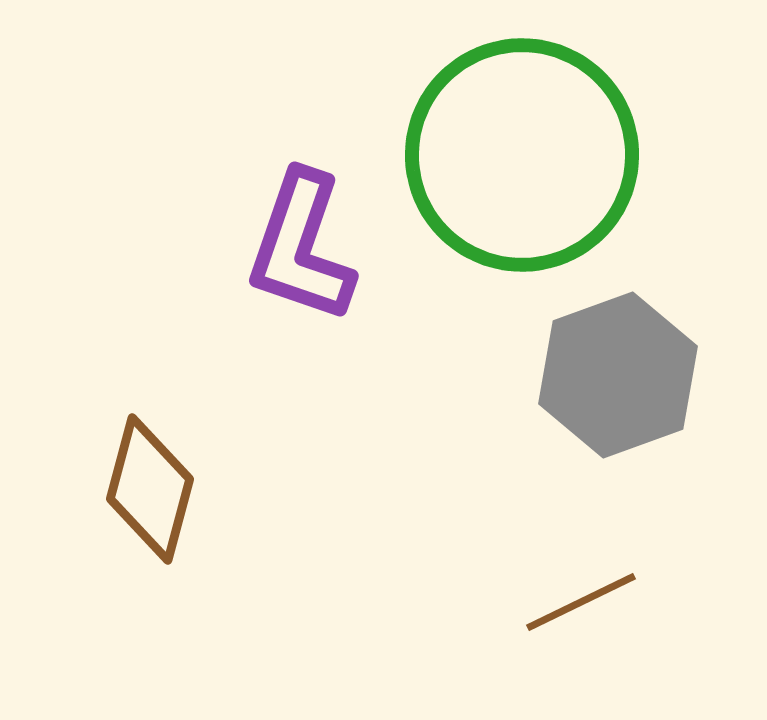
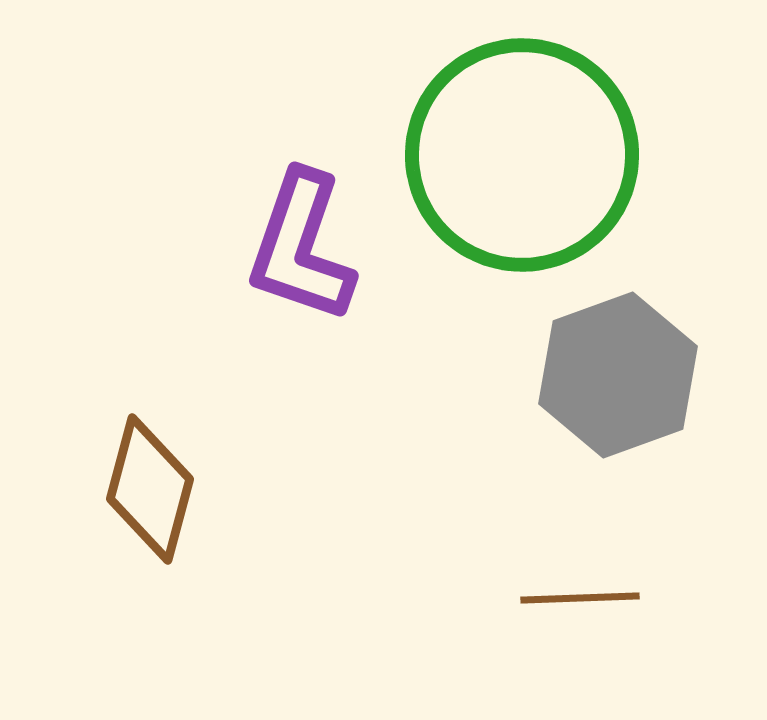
brown line: moved 1 px left, 4 px up; rotated 24 degrees clockwise
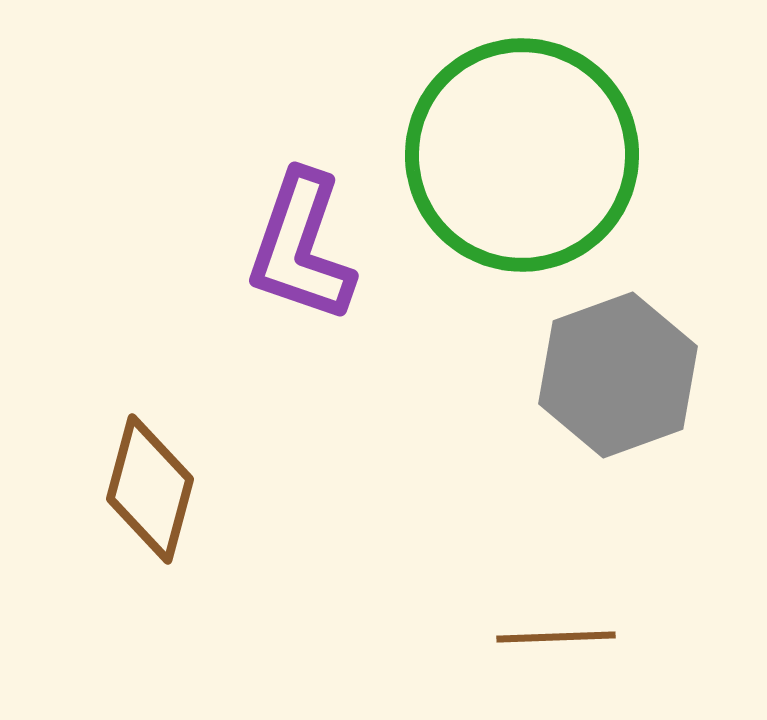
brown line: moved 24 px left, 39 px down
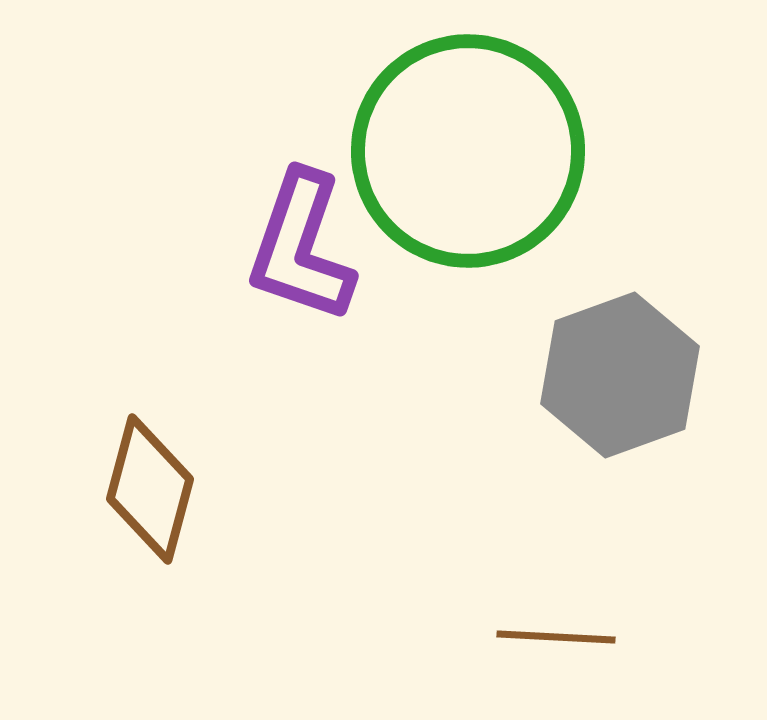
green circle: moved 54 px left, 4 px up
gray hexagon: moved 2 px right
brown line: rotated 5 degrees clockwise
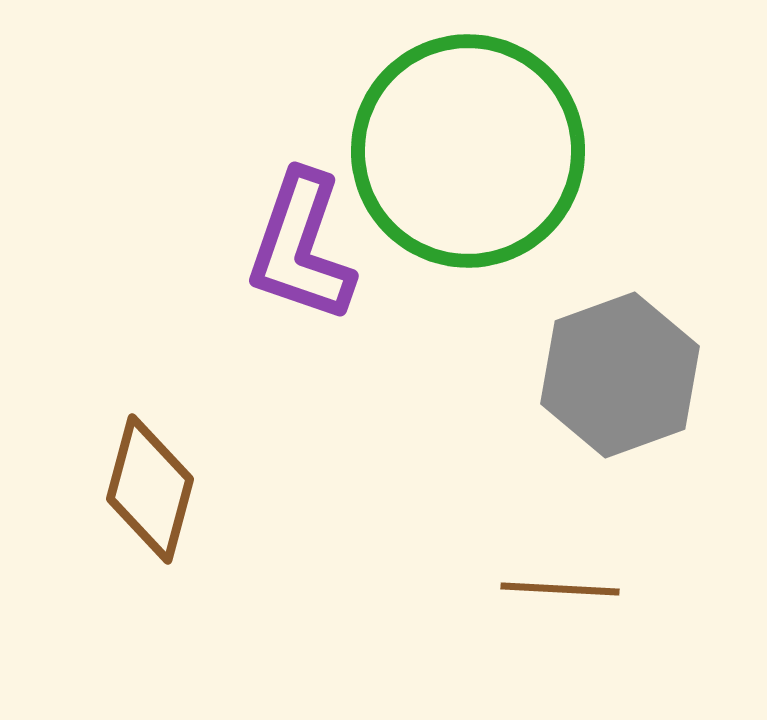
brown line: moved 4 px right, 48 px up
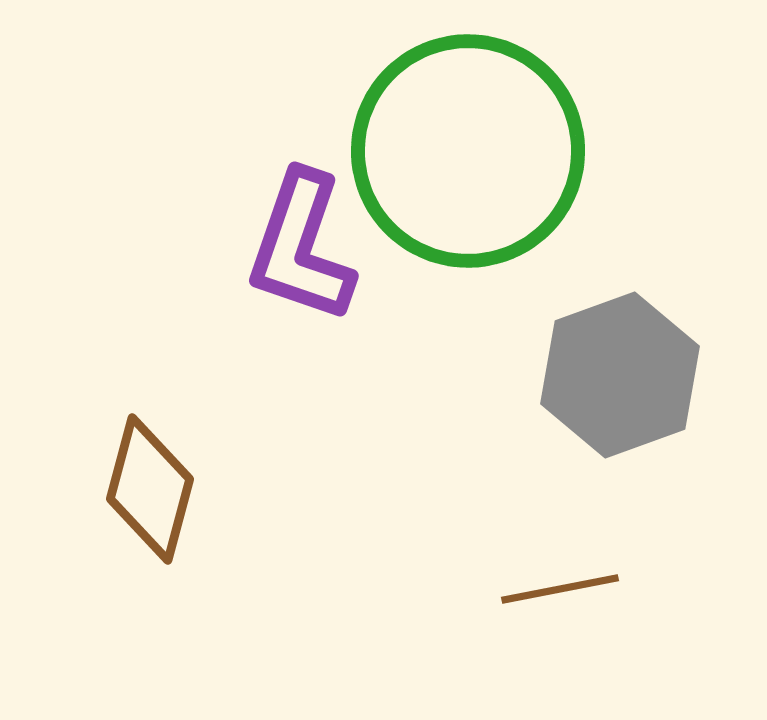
brown line: rotated 14 degrees counterclockwise
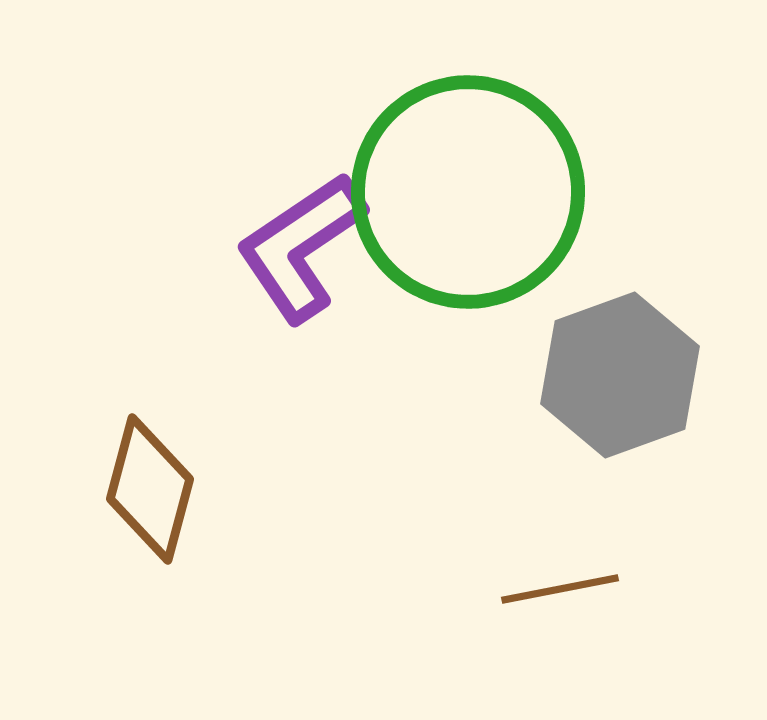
green circle: moved 41 px down
purple L-shape: rotated 37 degrees clockwise
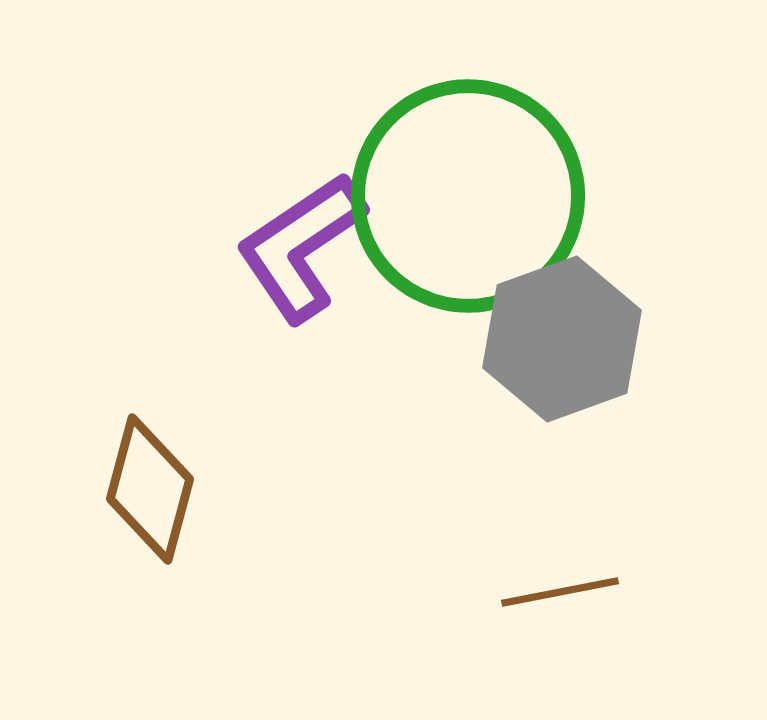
green circle: moved 4 px down
gray hexagon: moved 58 px left, 36 px up
brown line: moved 3 px down
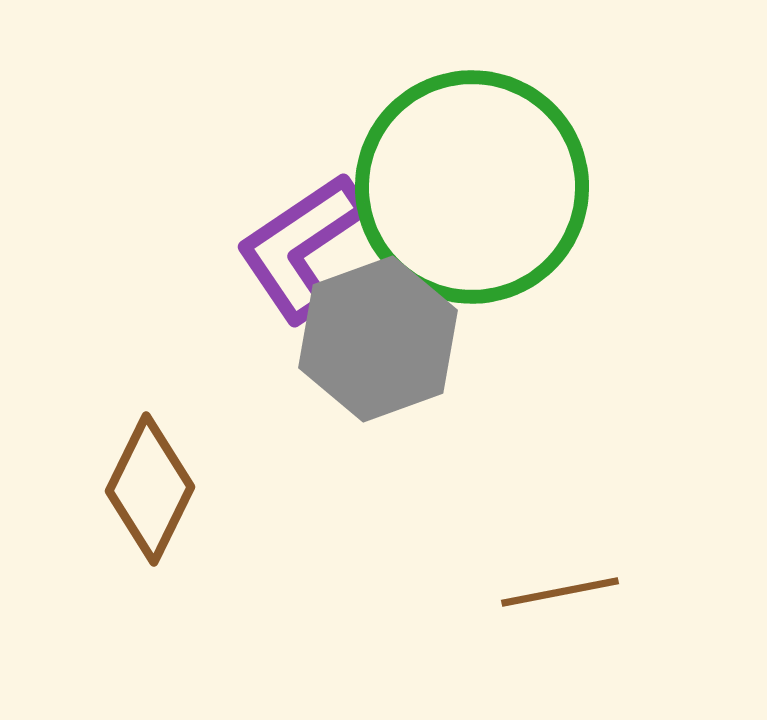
green circle: moved 4 px right, 9 px up
gray hexagon: moved 184 px left
brown diamond: rotated 11 degrees clockwise
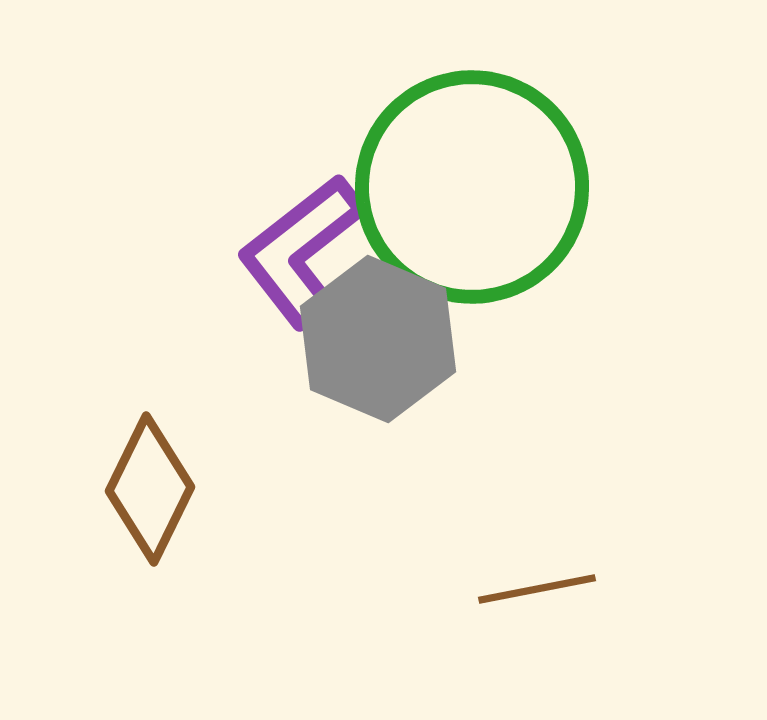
purple L-shape: moved 4 px down; rotated 4 degrees counterclockwise
gray hexagon: rotated 17 degrees counterclockwise
brown line: moved 23 px left, 3 px up
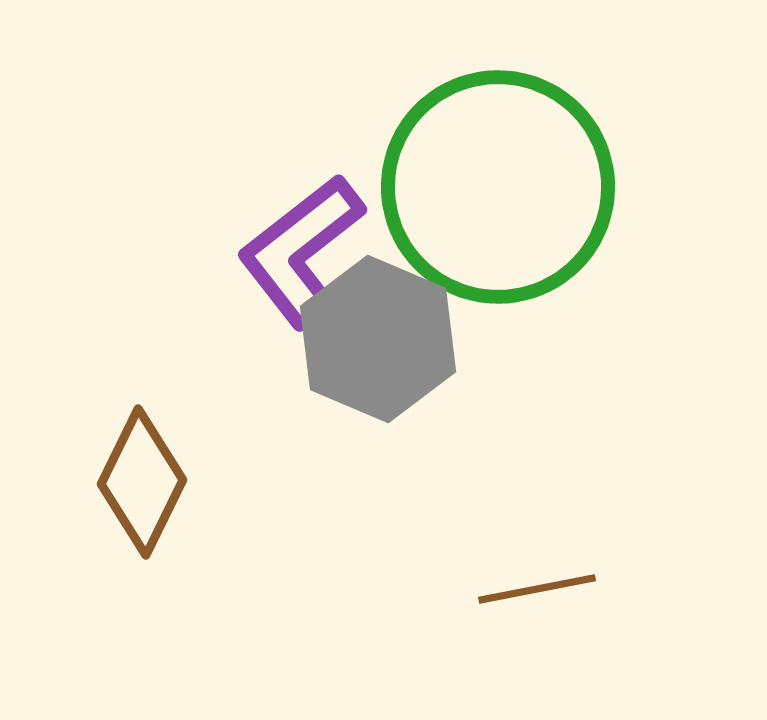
green circle: moved 26 px right
brown diamond: moved 8 px left, 7 px up
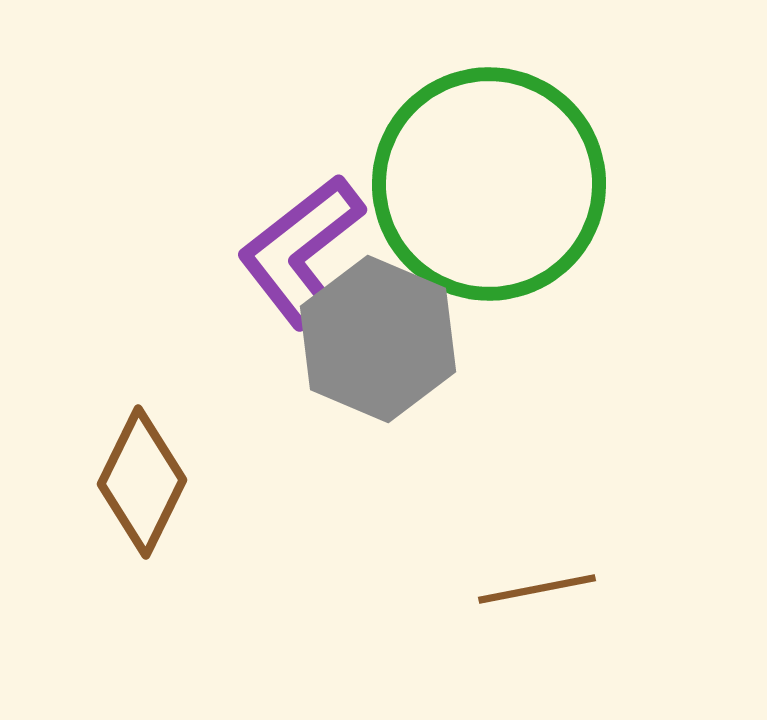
green circle: moved 9 px left, 3 px up
